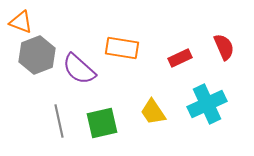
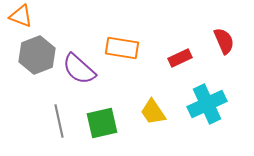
orange triangle: moved 6 px up
red semicircle: moved 6 px up
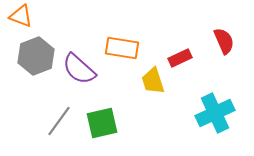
gray hexagon: moved 1 px left, 1 px down
cyan cross: moved 8 px right, 9 px down
yellow trapezoid: moved 31 px up; rotated 16 degrees clockwise
gray line: rotated 48 degrees clockwise
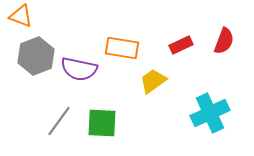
red semicircle: rotated 44 degrees clockwise
red rectangle: moved 1 px right, 13 px up
purple semicircle: rotated 30 degrees counterclockwise
yellow trapezoid: rotated 72 degrees clockwise
cyan cross: moved 5 px left
green square: rotated 16 degrees clockwise
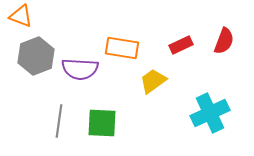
purple semicircle: moved 1 px right; rotated 9 degrees counterclockwise
gray line: rotated 28 degrees counterclockwise
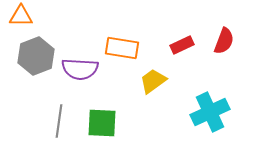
orange triangle: rotated 20 degrees counterclockwise
red rectangle: moved 1 px right
cyan cross: moved 1 px up
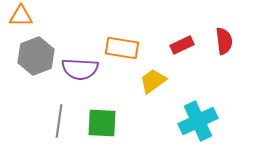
red semicircle: rotated 28 degrees counterclockwise
cyan cross: moved 12 px left, 9 px down
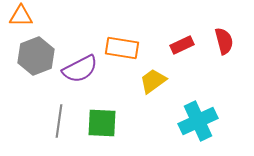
red semicircle: rotated 8 degrees counterclockwise
purple semicircle: rotated 30 degrees counterclockwise
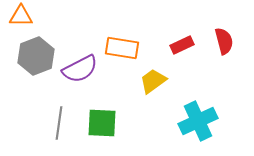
gray line: moved 2 px down
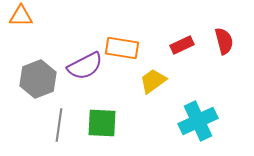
gray hexagon: moved 2 px right, 23 px down
purple semicircle: moved 5 px right, 3 px up
gray line: moved 2 px down
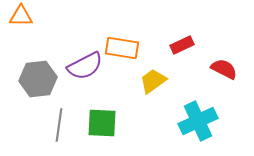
red semicircle: moved 28 px down; rotated 48 degrees counterclockwise
gray hexagon: rotated 15 degrees clockwise
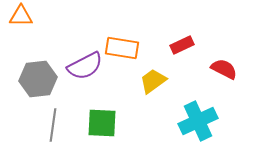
gray line: moved 6 px left
